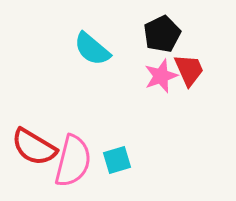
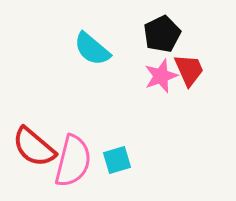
red semicircle: rotated 9 degrees clockwise
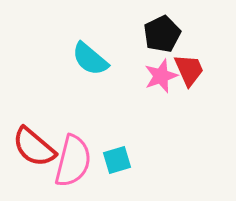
cyan semicircle: moved 2 px left, 10 px down
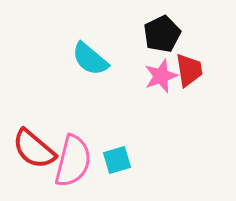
red trapezoid: rotated 15 degrees clockwise
red semicircle: moved 2 px down
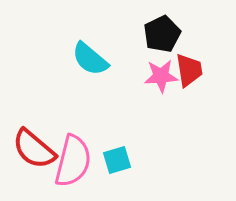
pink star: rotated 16 degrees clockwise
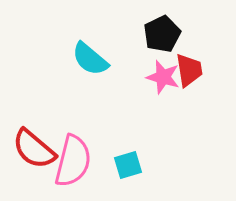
pink star: moved 2 px right, 1 px down; rotated 20 degrees clockwise
cyan square: moved 11 px right, 5 px down
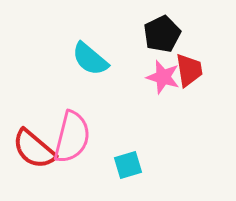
pink semicircle: moved 1 px left, 24 px up
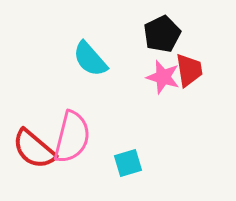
cyan semicircle: rotated 9 degrees clockwise
cyan square: moved 2 px up
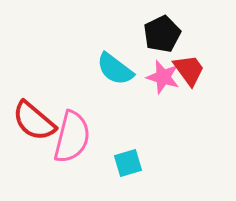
cyan semicircle: moved 25 px right, 10 px down; rotated 12 degrees counterclockwise
red trapezoid: rotated 27 degrees counterclockwise
red semicircle: moved 28 px up
